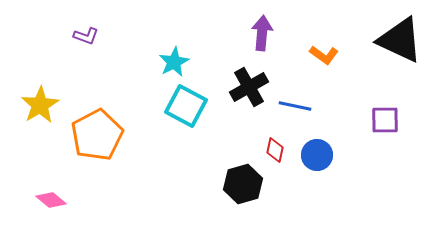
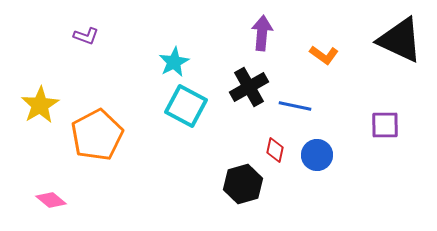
purple square: moved 5 px down
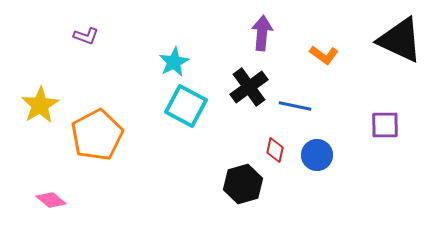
black cross: rotated 6 degrees counterclockwise
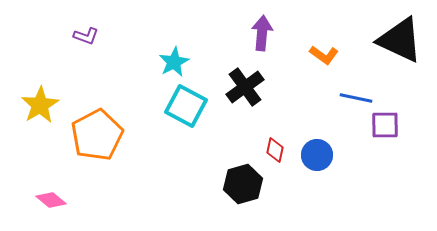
black cross: moved 4 px left
blue line: moved 61 px right, 8 px up
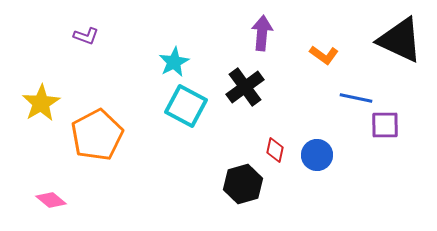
yellow star: moved 1 px right, 2 px up
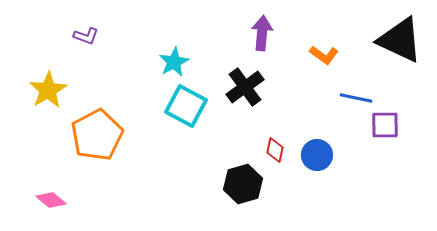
yellow star: moved 7 px right, 13 px up
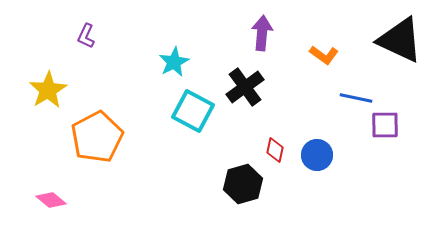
purple L-shape: rotated 95 degrees clockwise
cyan square: moved 7 px right, 5 px down
orange pentagon: moved 2 px down
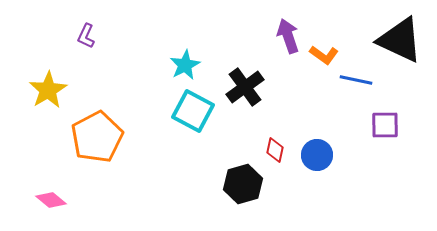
purple arrow: moved 26 px right, 3 px down; rotated 24 degrees counterclockwise
cyan star: moved 11 px right, 3 px down
blue line: moved 18 px up
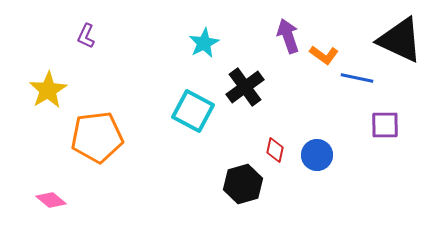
cyan star: moved 19 px right, 22 px up
blue line: moved 1 px right, 2 px up
orange pentagon: rotated 21 degrees clockwise
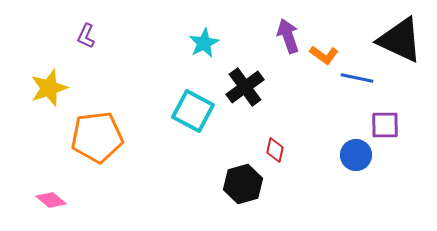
yellow star: moved 1 px right, 2 px up; rotated 12 degrees clockwise
blue circle: moved 39 px right
